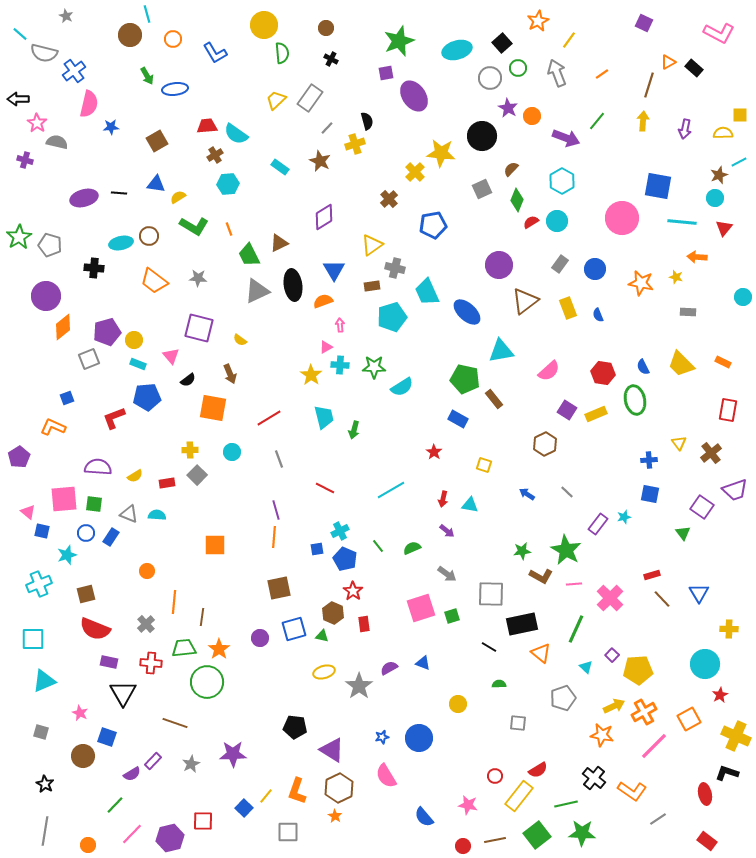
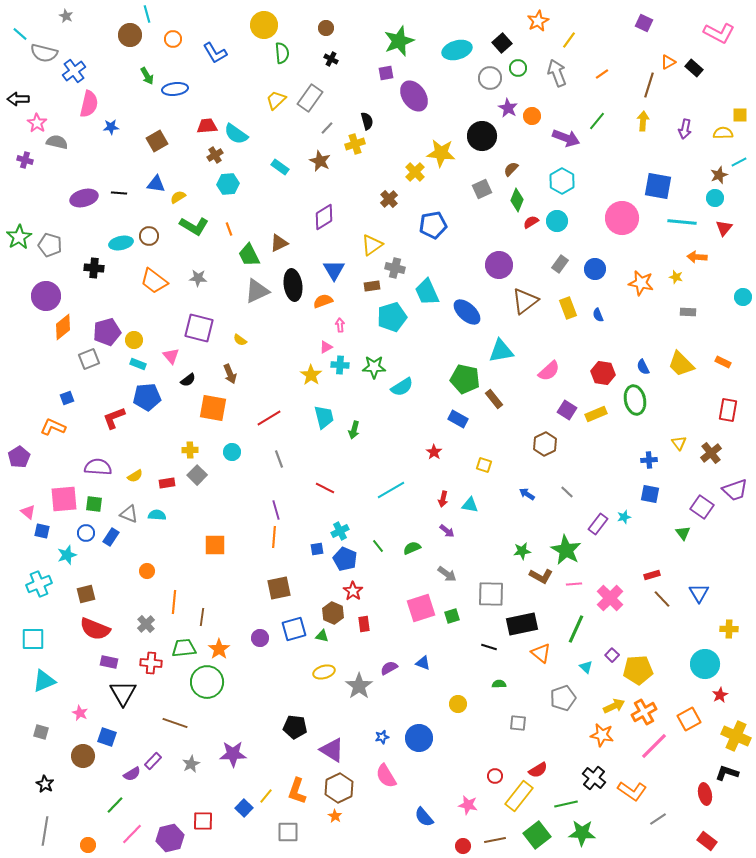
black line at (489, 647): rotated 14 degrees counterclockwise
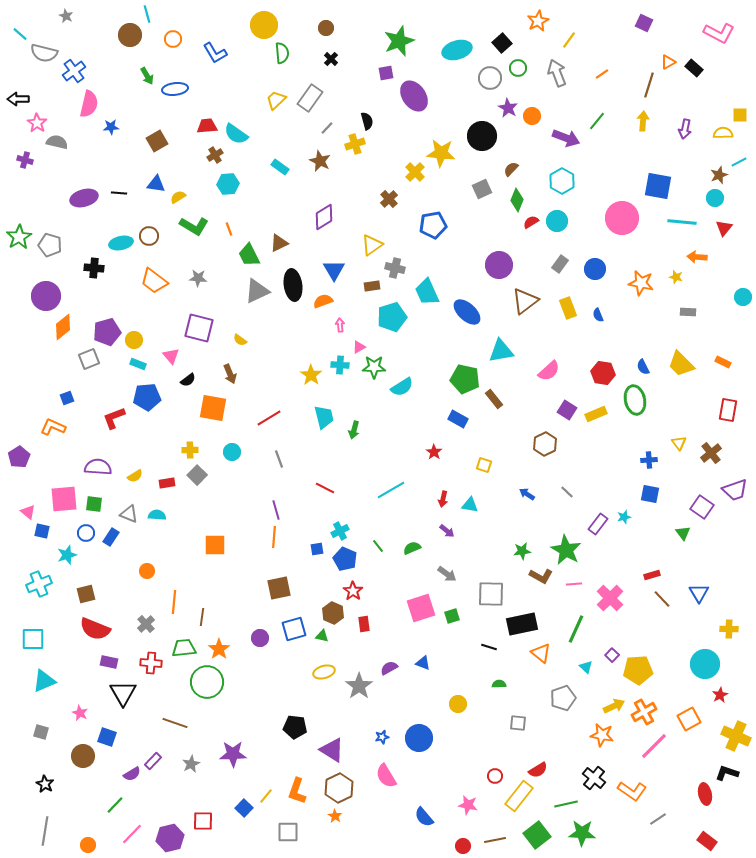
black cross at (331, 59): rotated 16 degrees clockwise
pink triangle at (326, 347): moved 33 px right
